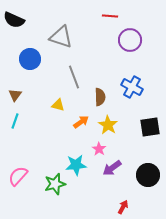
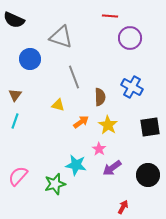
purple circle: moved 2 px up
cyan star: rotated 15 degrees clockwise
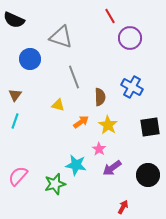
red line: rotated 56 degrees clockwise
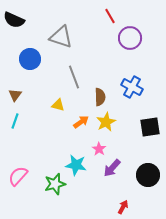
yellow star: moved 2 px left, 3 px up; rotated 12 degrees clockwise
purple arrow: rotated 12 degrees counterclockwise
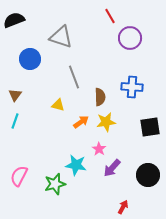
black semicircle: rotated 135 degrees clockwise
blue cross: rotated 25 degrees counterclockwise
yellow star: rotated 18 degrees clockwise
pink semicircle: moved 1 px right; rotated 15 degrees counterclockwise
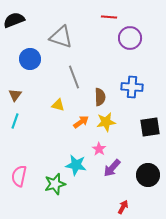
red line: moved 1 px left, 1 px down; rotated 56 degrees counterclockwise
pink semicircle: rotated 15 degrees counterclockwise
